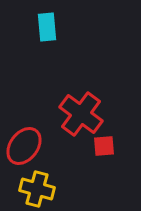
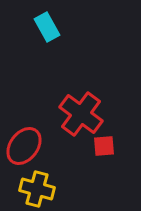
cyan rectangle: rotated 24 degrees counterclockwise
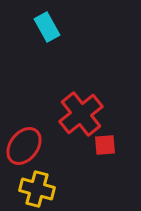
red cross: rotated 15 degrees clockwise
red square: moved 1 px right, 1 px up
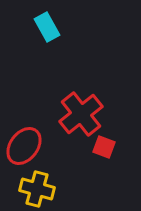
red square: moved 1 px left, 2 px down; rotated 25 degrees clockwise
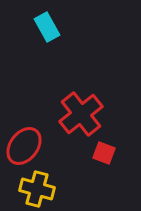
red square: moved 6 px down
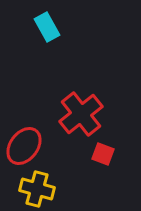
red square: moved 1 px left, 1 px down
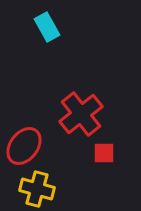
red square: moved 1 px right, 1 px up; rotated 20 degrees counterclockwise
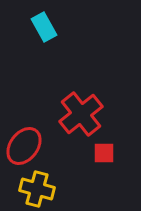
cyan rectangle: moved 3 px left
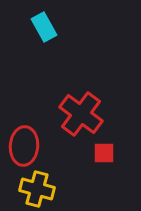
red cross: rotated 15 degrees counterclockwise
red ellipse: rotated 33 degrees counterclockwise
